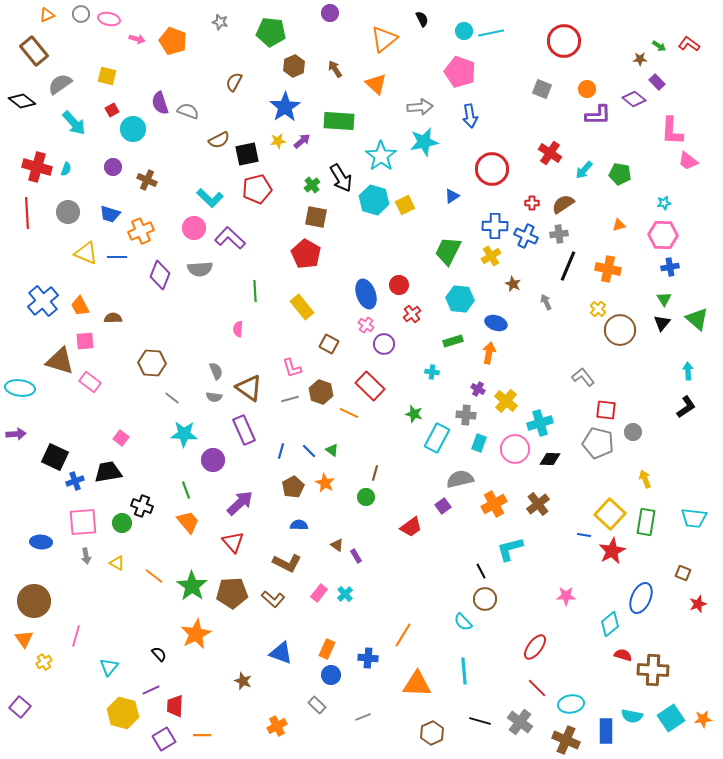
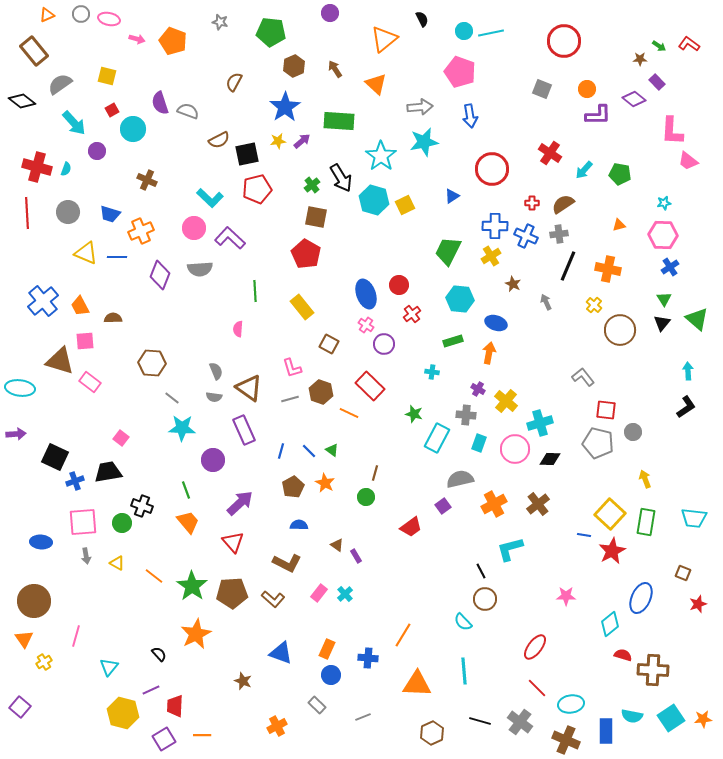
purple circle at (113, 167): moved 16 px left, 16 px up
blue cross at (670, 267): rotated 24 degrees counterclockwise
yellow cross at (598, 309): moved 4 px left, 4 px up
cyan star at (184, 434): moved 2 px left, 6 px up
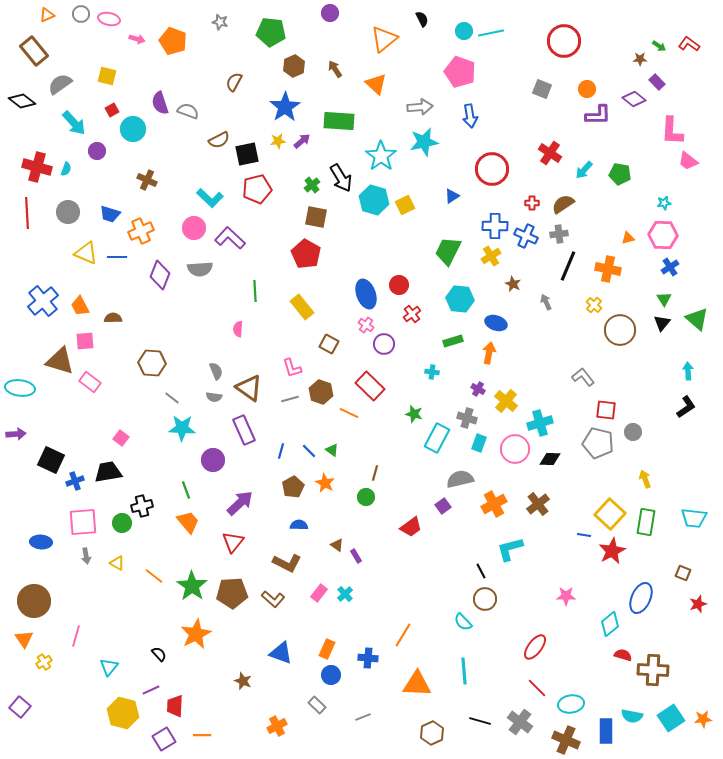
orange triangle at (619, 225): moved 9 px right, 13 px down
gray cross at (466, 415): moved 1 px right, 3 px down; rotated 12 degrees clockwise
black square at (55, 457): moved 4 px left, 3 px down
black cross at (142, 506): rotated 35 degrees counterclockwise
red triangle at (233, 542): rotated 20 degrees clockwise
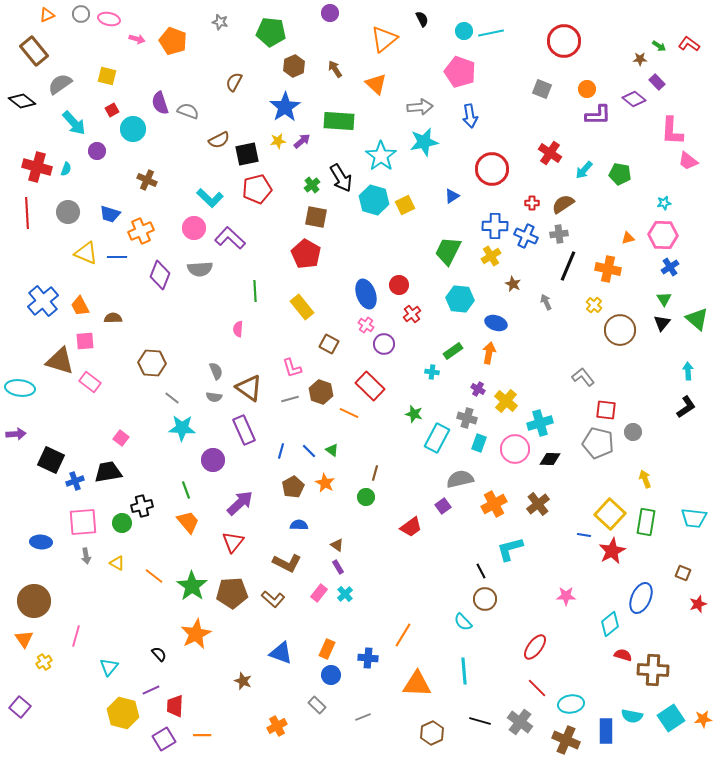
green rectangle at (453, 341): moved 10 px down; rotated 18 degrees counterclockwise
purple rectangle at (356, 556): moved 18 px left, 11 px down
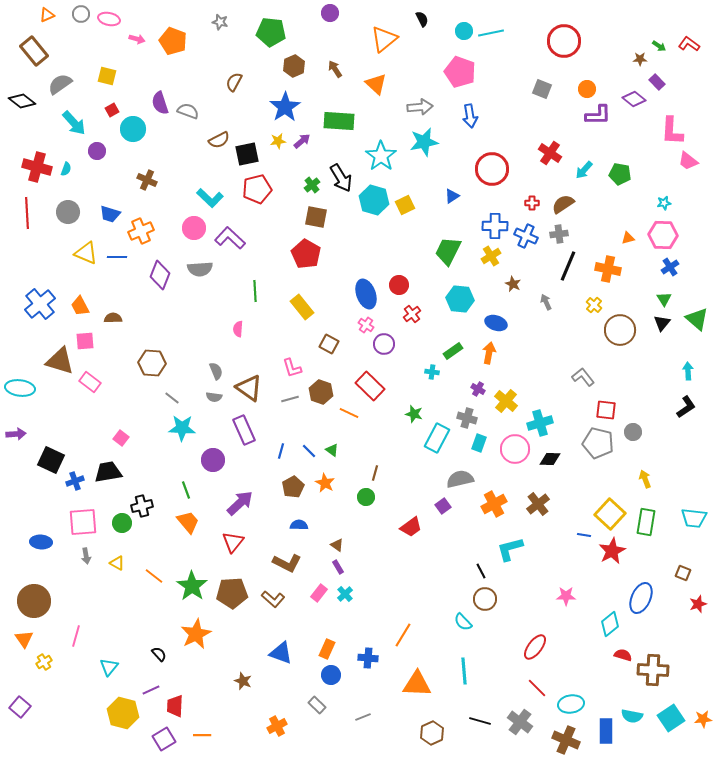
blue cross at (43, 301): moved 3 px left, 3 px down
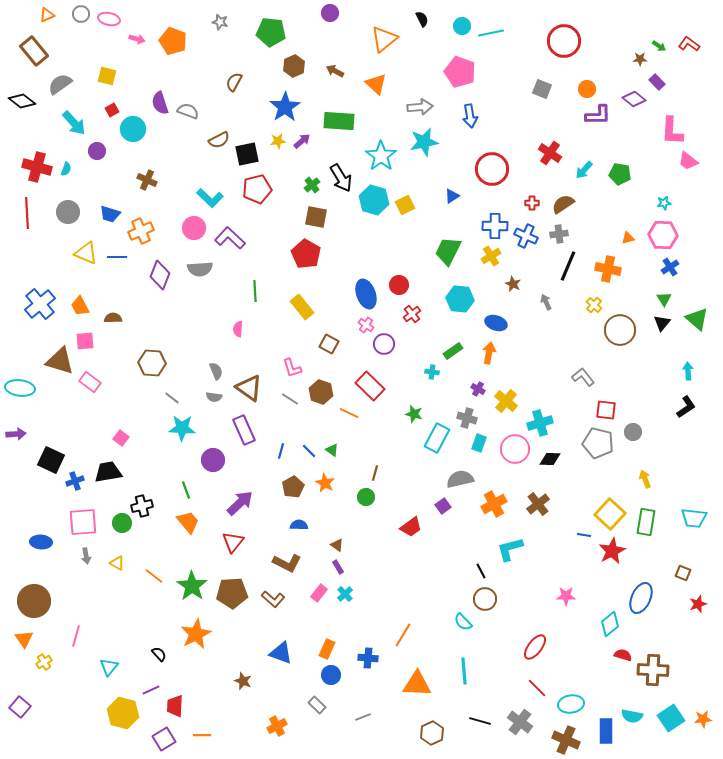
cyan circle at (464, 31): moved 2 px left, 5 px up
brown arrow at (335, 69): moved 2 px down; rotated 30 degrees counterclockwise
gray line at (290, 399): rotated 48 degrees clockwise
